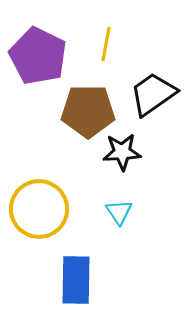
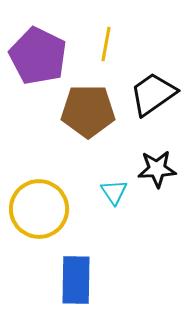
black star: moved 35 px right, 17 px down
cyan triangle: moved 5 px left, 20 px up
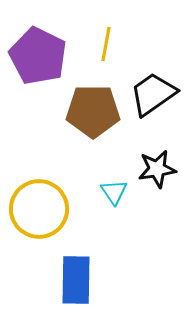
brown pentagon: moved 5 px right
black star: rotated 6 degrees counterclockwise
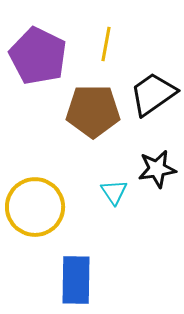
yellow circle: moved 4 px left, 2 px up
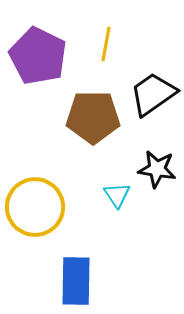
brown pentagon: moved 6 px down
black star: rotated 18 degrees clockwise
cyan triangle: moved 3 px right, 3 px down
blue rectangle: moved 1 px down
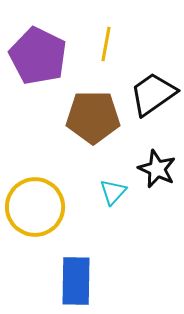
black star: rotated 15 degrees clockwise
cyan triangle: moved 4 px left, 3 px up; rotated 16 degrees clockwise
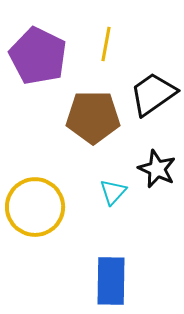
blue rectangle: moved 35 px right
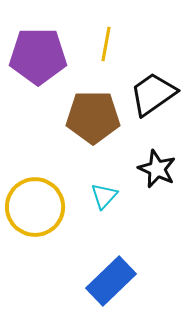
purple pentagon: rotated 26 degrees counterclockwise
cyan triangle: moved 9 px left, 4 px down
blue rectangle: rotated 45 degrees clockwise
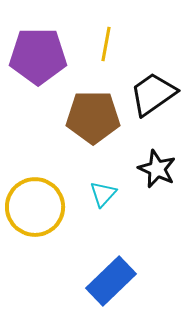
cyan triangle: moved 1 px left, 2 px up
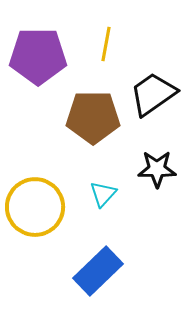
black star: rotated 24 degrees counterclockwise
blue rectangle: moved 13 px left, 10 px up
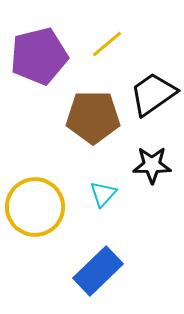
yellow line: moved 1 px right; rotated 40 degrees clockwise
purple pentagon: moved 1 px right; rotated 14 degrees counterclockwise
black star: moved 5 px left, 4 px up
